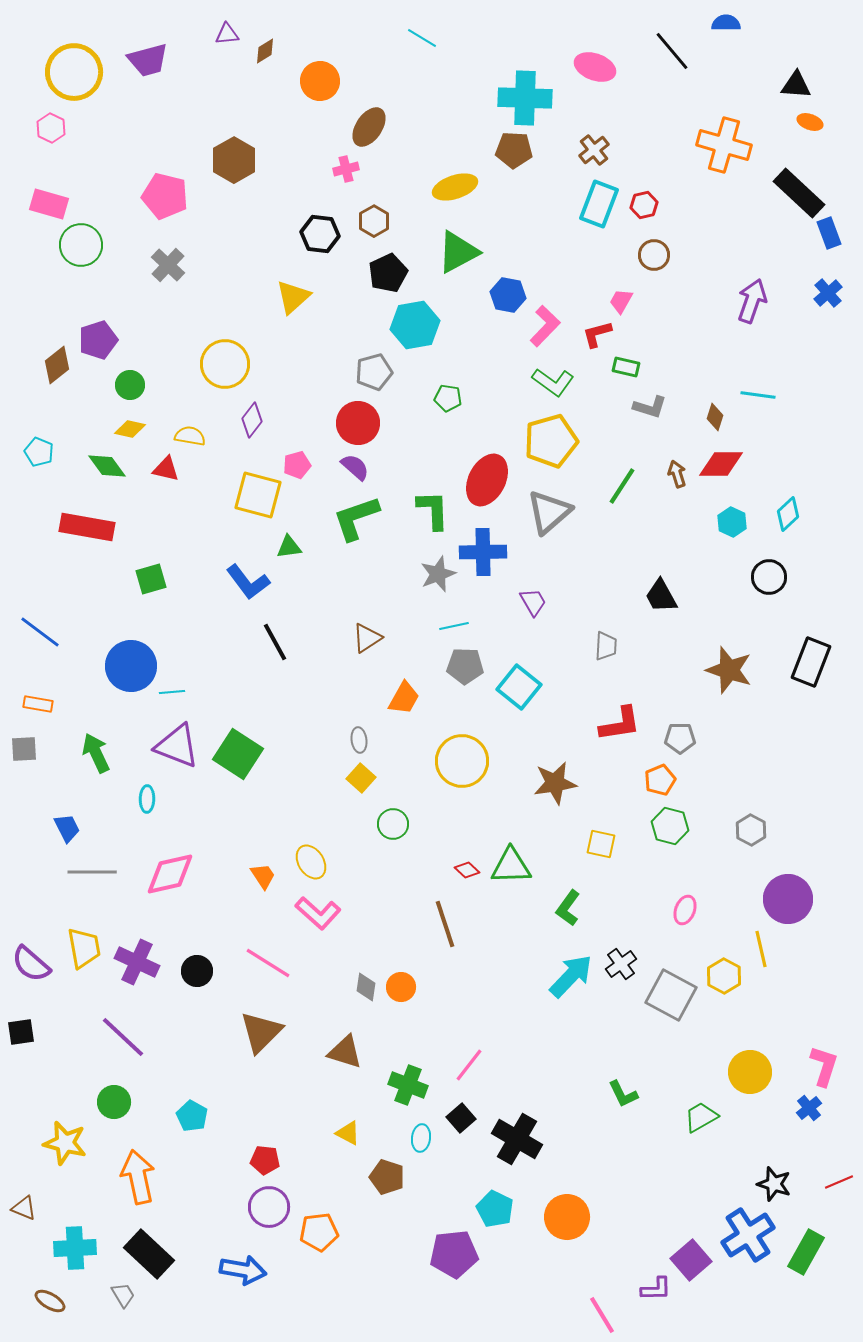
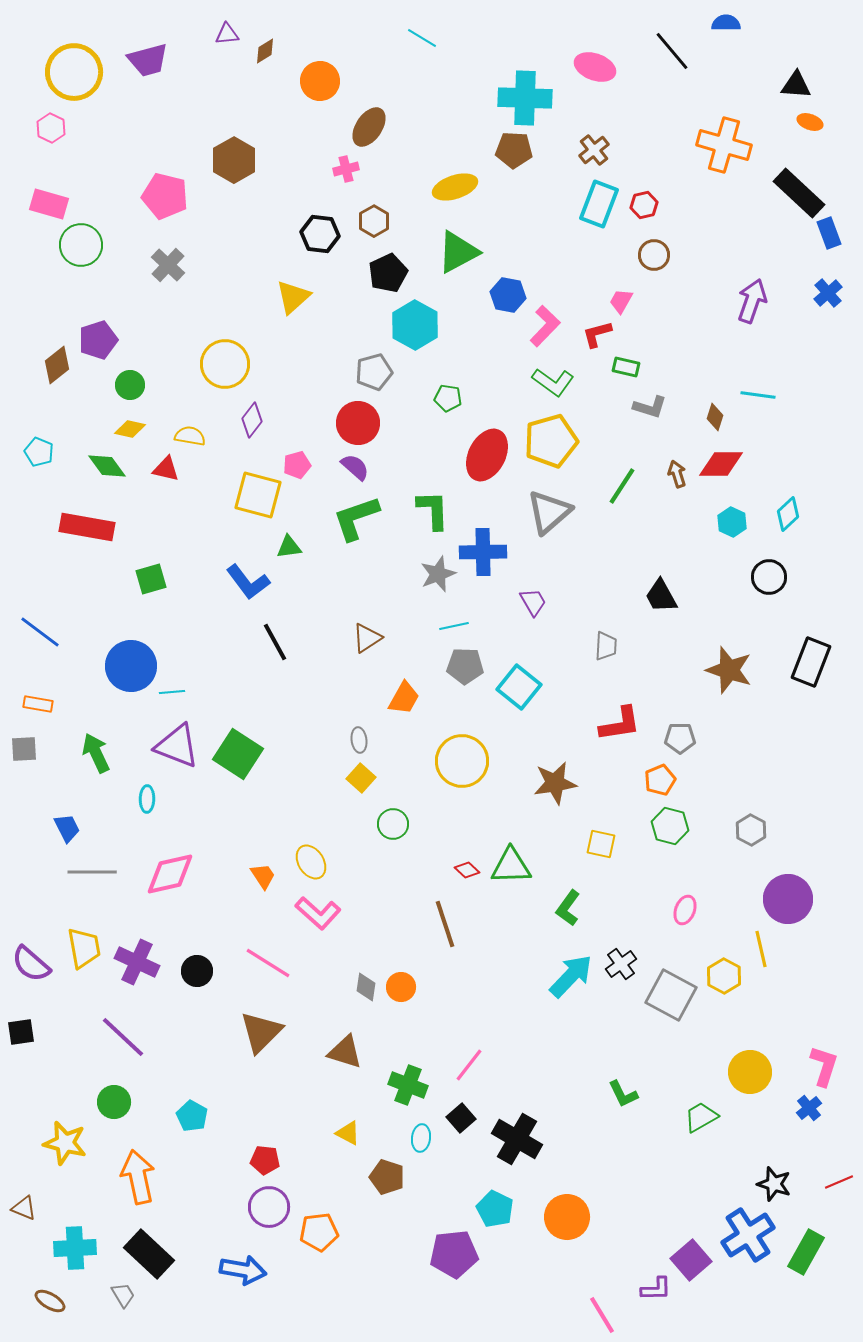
cyan hexagon at (415, 325): rotated 21 degrees counterclockwise
red ellipse at (487, 480): moved 25 px up
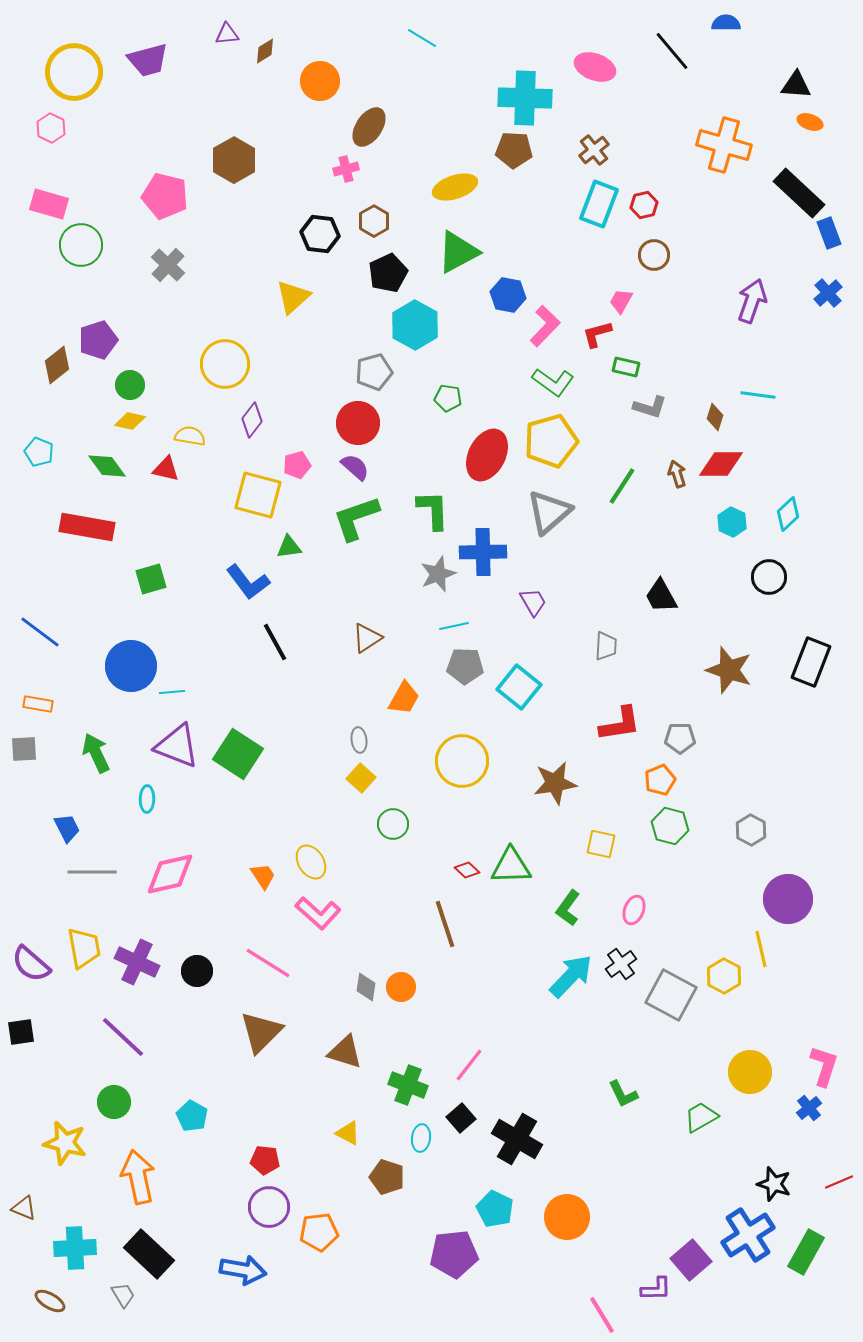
yellow diamond at (130, 429): moved 8 px up
pink ellipse at (685, 910): moved 51 px left
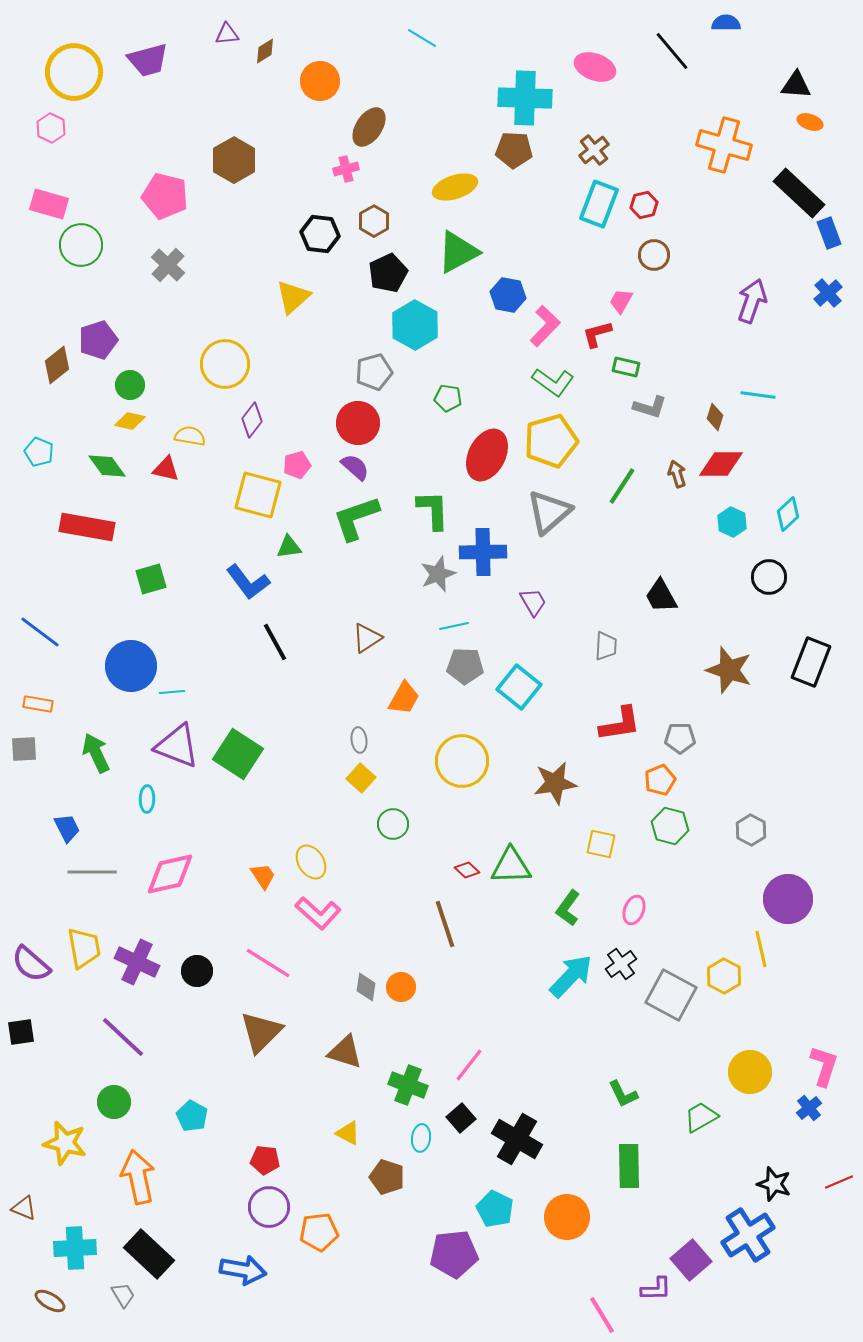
green rectangle at (806, 1252): moved 177 px left, 86 px up; rotated 30 degrees counterclockwise
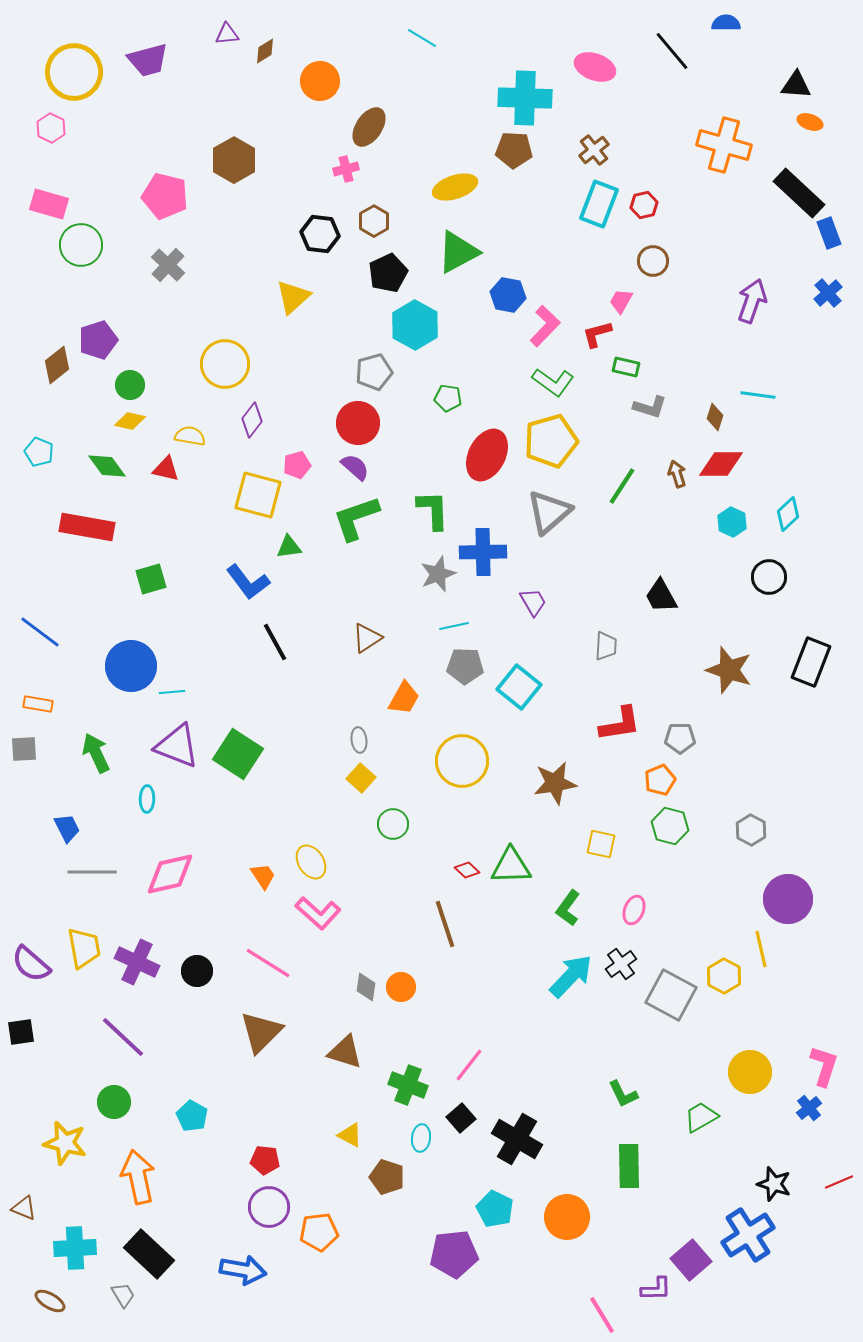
brown circle at (654, 255): moved 1 px left, 6 px down
yellow triangle at (348, 1133): moved 2 px right, 2 px down
